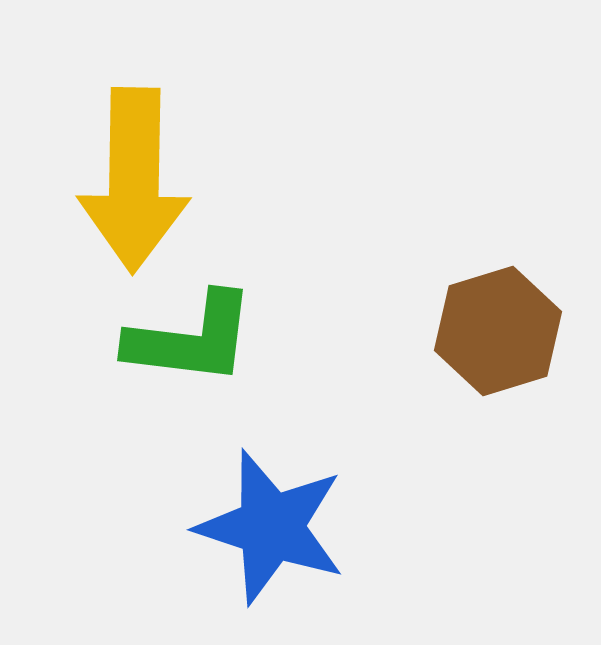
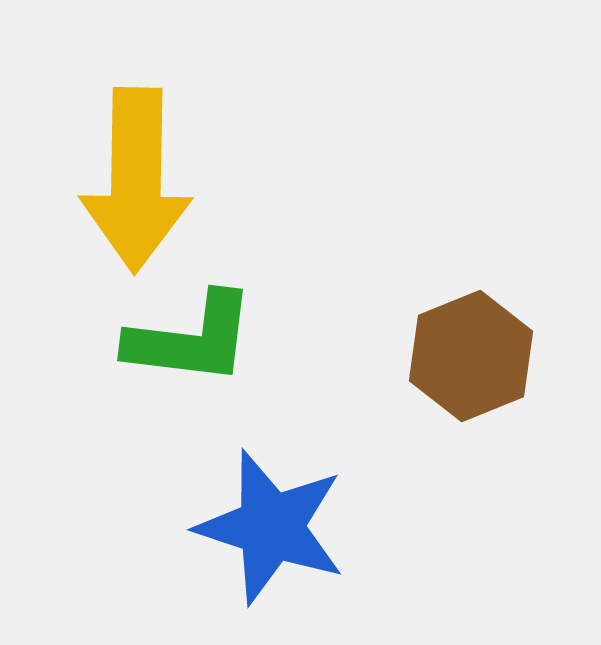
yellow arrow: moved 2 px right
brown hexagon: moved 27 px left, 25 px down; rotated 5 degrees counterclockwise
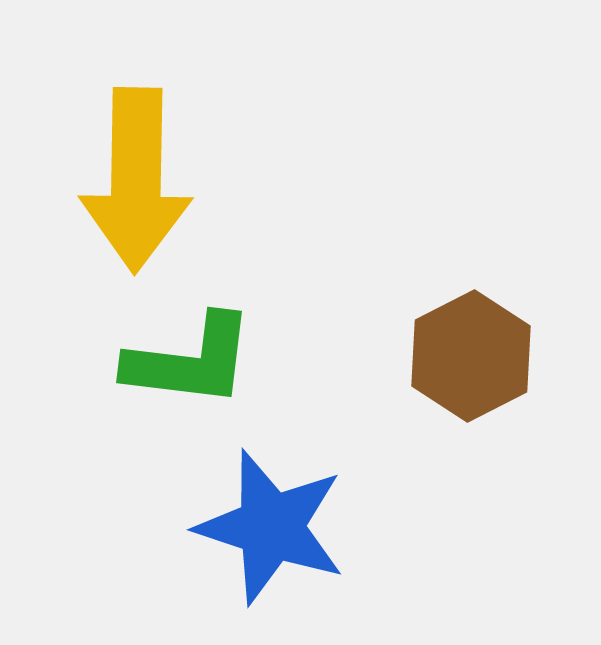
green L-shape: moved 1 px left, 22 px down
brown hexagon: rotated 5 degrees counterclockwise
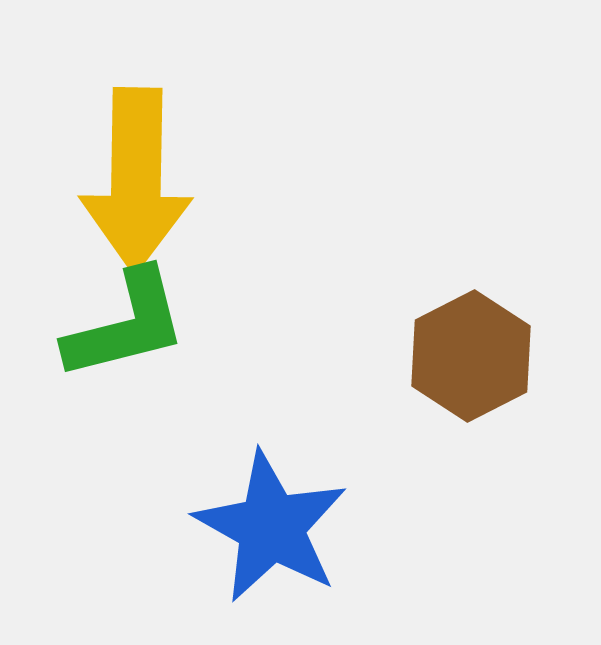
green L-shape: moved 64 px left, 36 px up; rotated 21 degrees counterclockwise
blue star: rotated 11 degrees clockwise
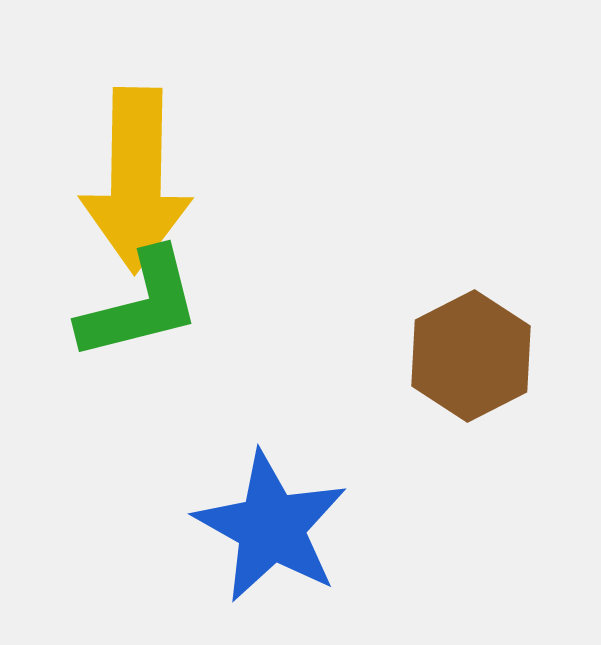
green L-shape: moved 14 px right, 20 px up
